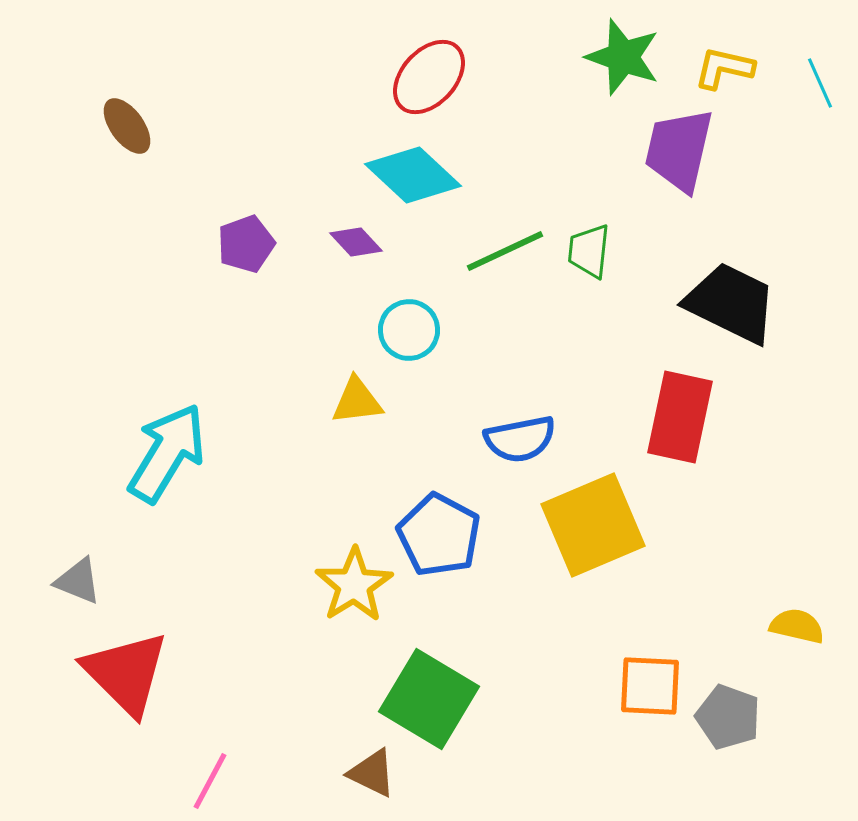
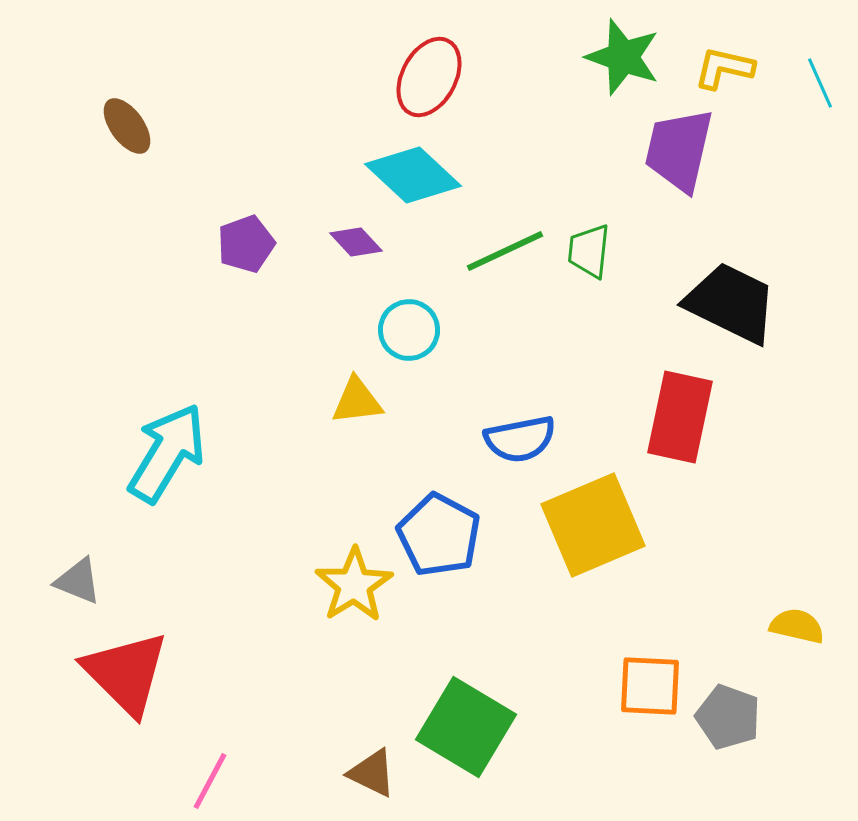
red ellipse: rotated 14 degrees counterclockwise
green square: moved 37 px right, 28 px down
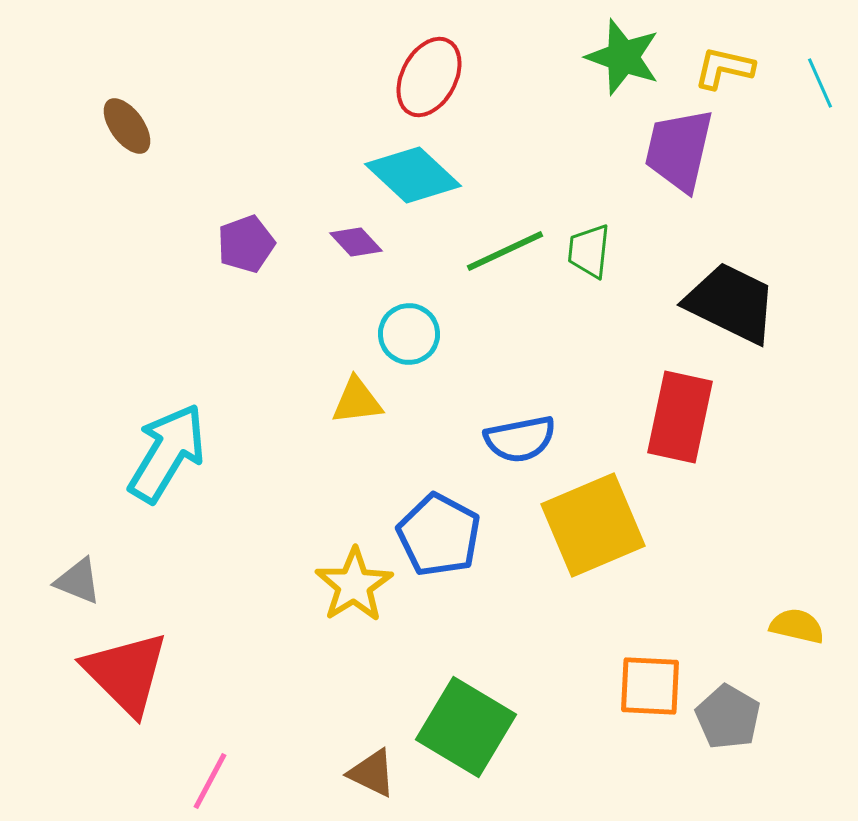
cyan circle: moved 4 px down
gray pentagon: rotated 10 degrees clockwise
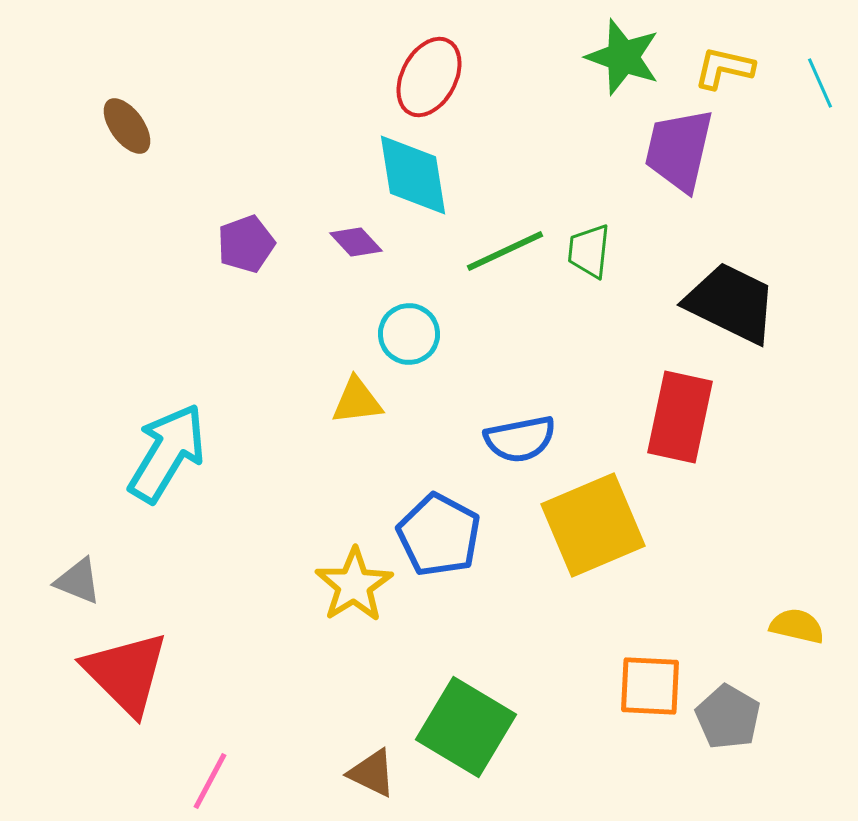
cyan diamond: rotated 38 degrees clockwise
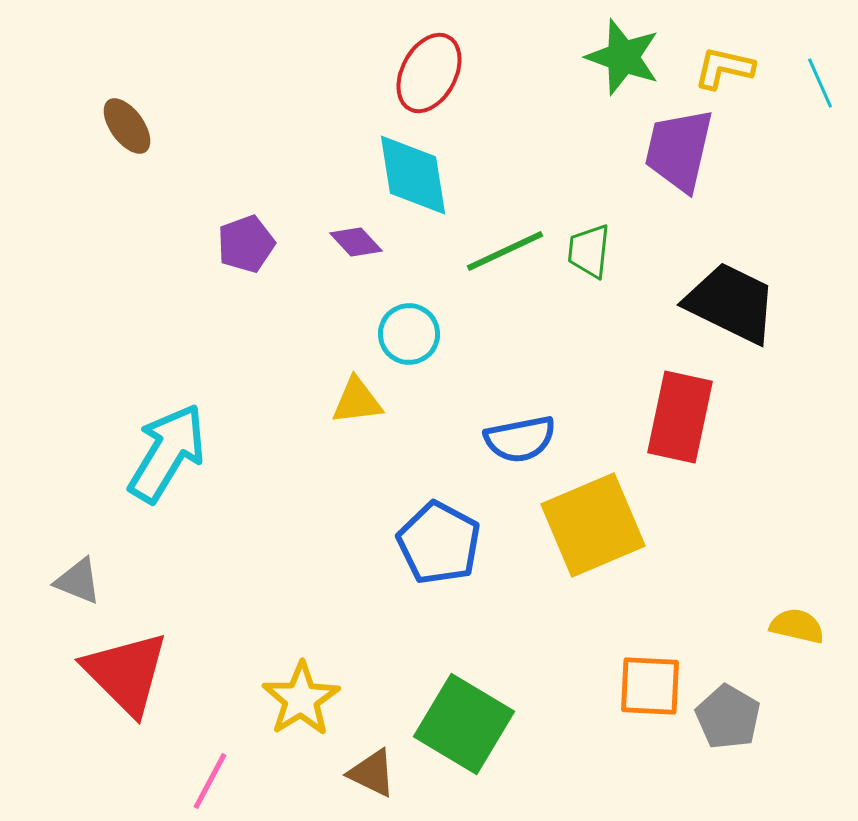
red ellipse: moved 4 px up
blue pentagon: moved 8 px down
yellow star: moved 53 px left, 114 px down
green square: moved 2 px left, 3 px up
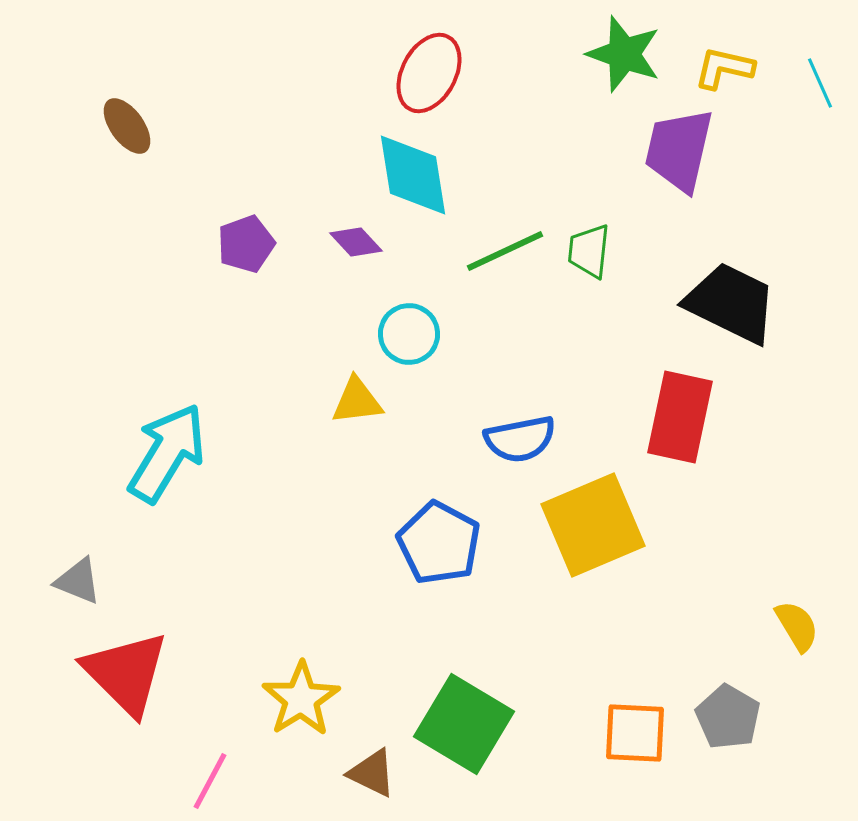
green star: moved 1 px right, 3 px up
yellow semicircle: rotated 46 degrees clockwise
orange square: moved 15 px left, 47 px down
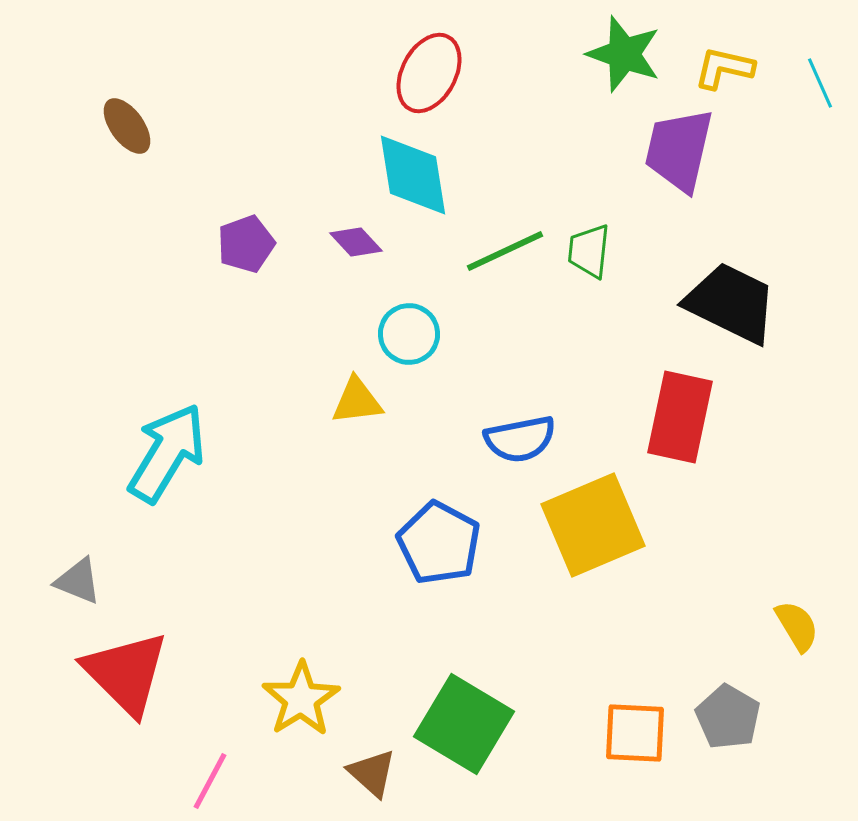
brown triangle: rotated 16 degrees clockwise
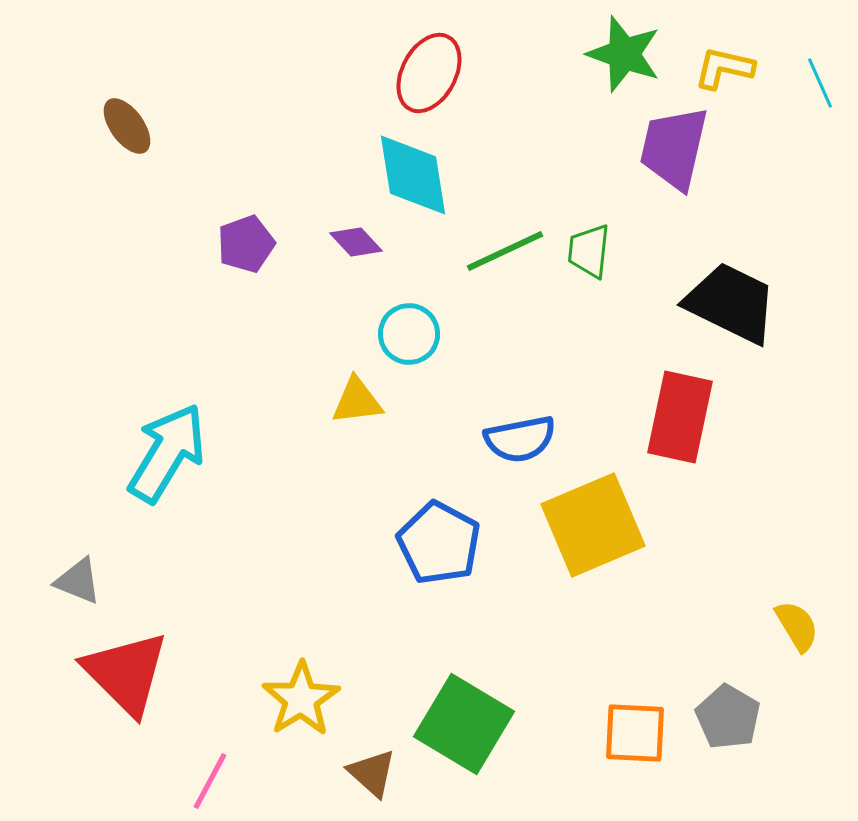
purple trapezoid: moved 5 px left, 2 px up
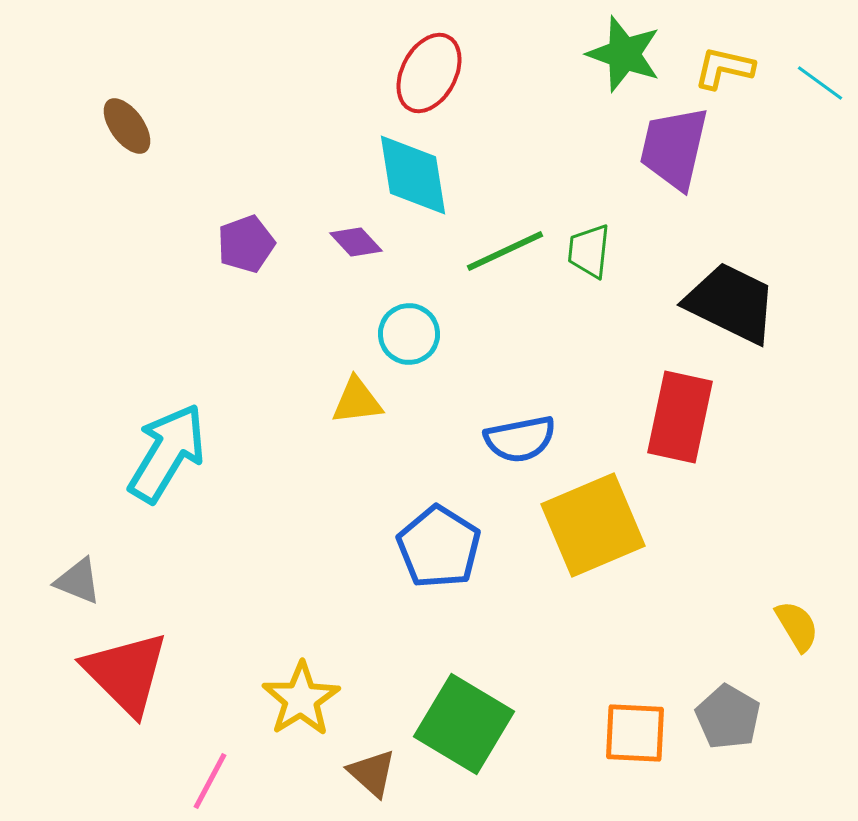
cyan line: rotated 30 degrees counterclockwise
blue pentagon: moved 4 px down; rotated 4 degrees clockwise
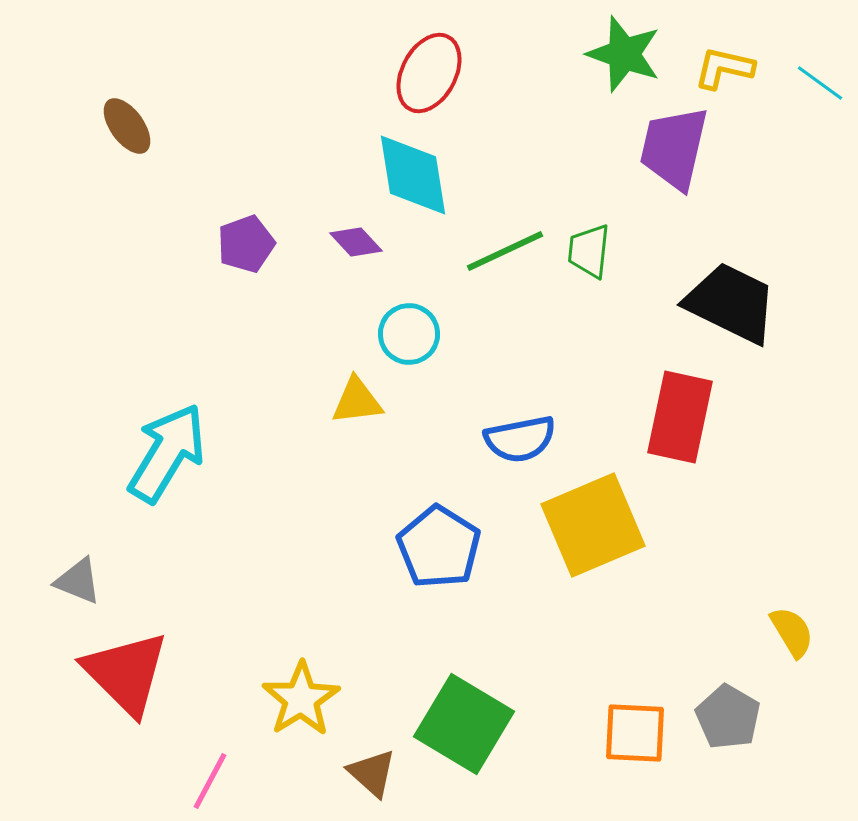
yellow semicircle: moved 5 px left, 6 px down
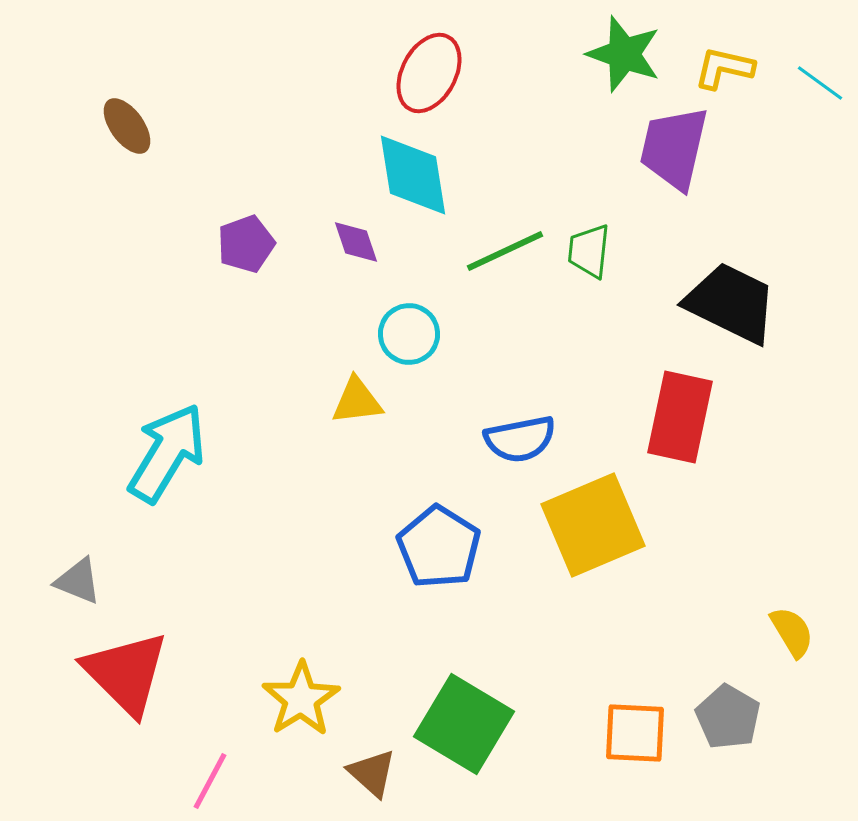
purple diamond: rotated 24 degrees clockwise
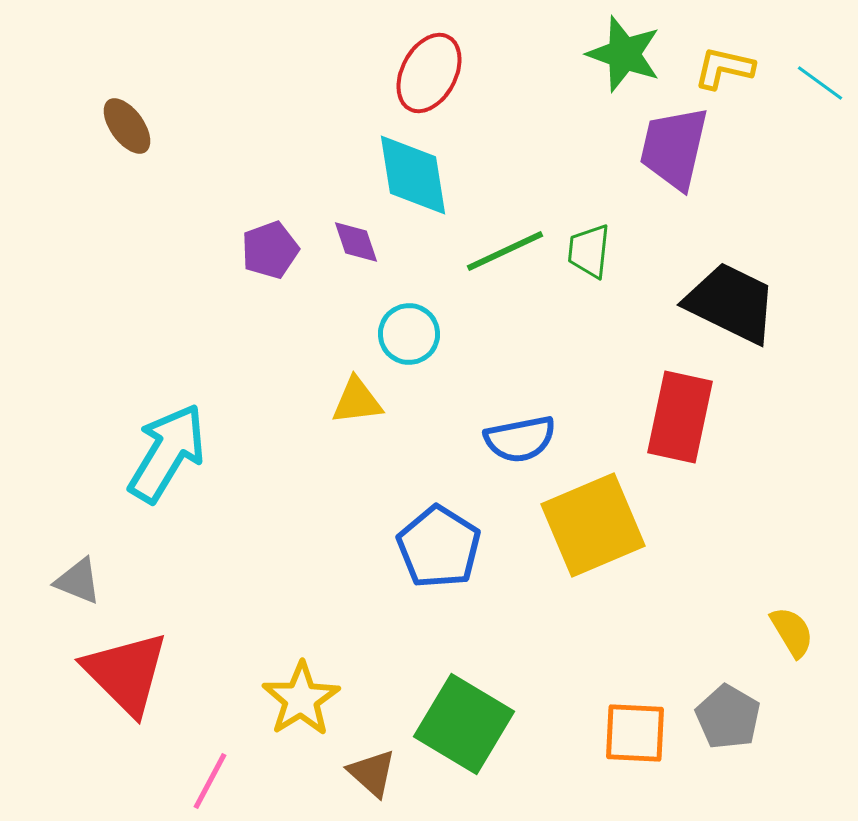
purple pentagon: moved 24 px right, 6 px down
